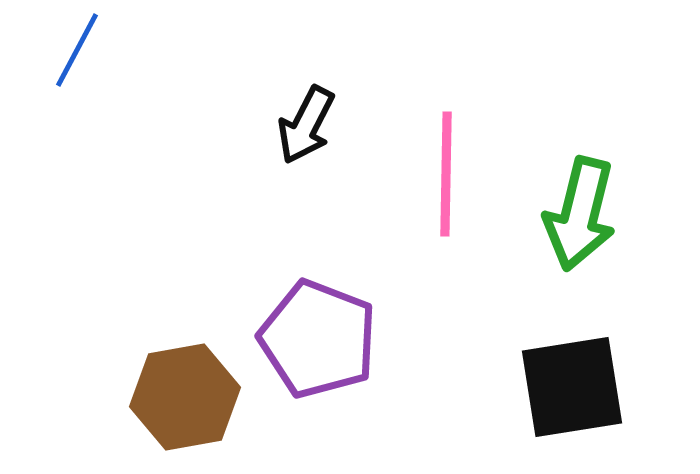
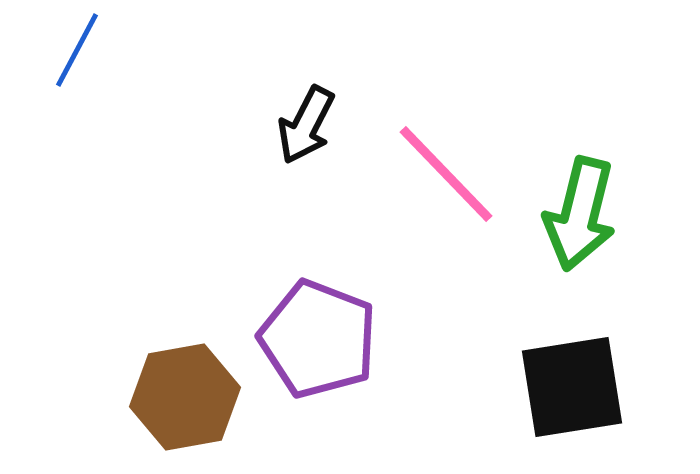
pink line: rotated 45 degrees counterclockwise
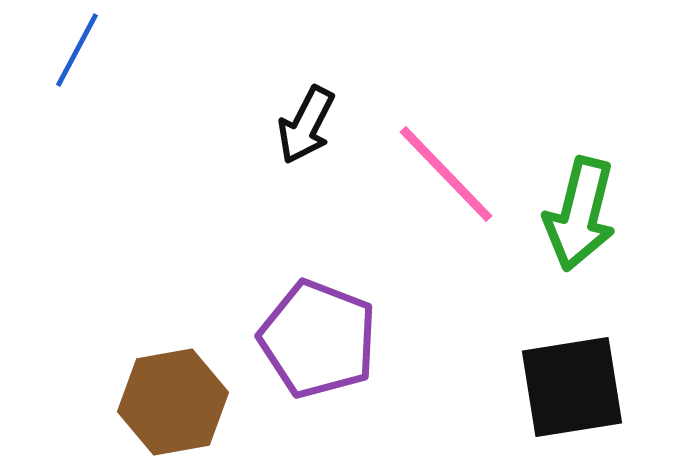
brown hexagon: moved 12 px left, 5 px down
